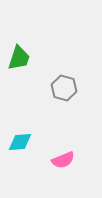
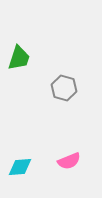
cyan diamond: moved 25 px down
pink semicircle: moved 6 px right, 1 px down
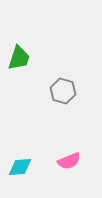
gray hexagon: moved 1 px left, 3 px down
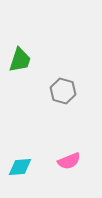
green trapezoid: moved 1 px right, 2 px down
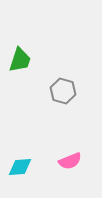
pink semicircle: moved 1 px right
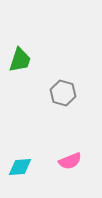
gray hexagon: moved 2 px down
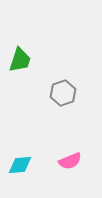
gray hexagon: rotated 25 degrees clockwise
cyan diamond: moved 2 px up
